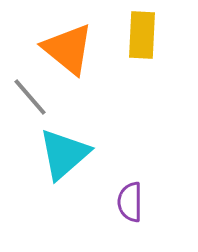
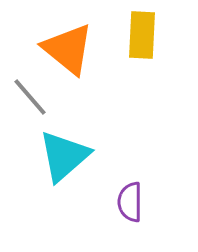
cyan triangle: moved 2 px down
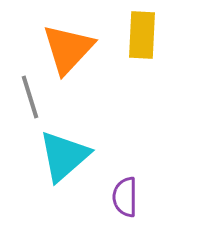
orange triangle: rotated 34 degrees clockwise
gray line: rotated 24 degrees clockwise
purple semicircle: moved 5 px left, 5 px up
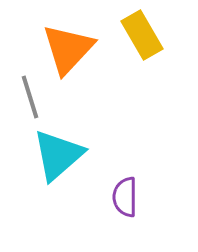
yellow rectangle: rotated 33 degrees counterclockwise
cyan triangle: moved 6 px left, 1 px up
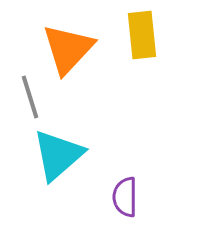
yellow rectangle: rotated 24 degrees clockwise
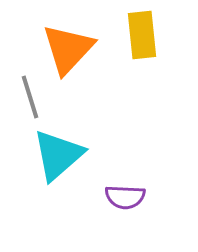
purple semicircle: rotated 87 degrees counterclockwise
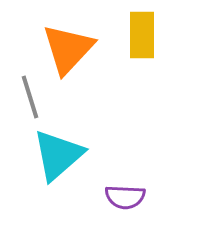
yellow rectangle: rotated 6 degrees clockwise
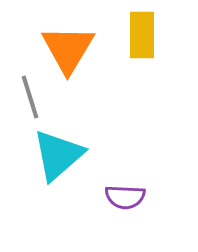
orange triangle: rotated 12 degrees counterclockwise
